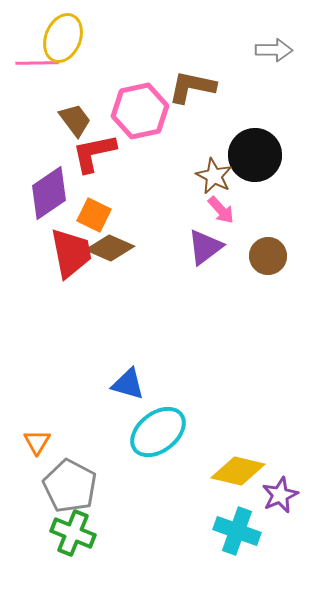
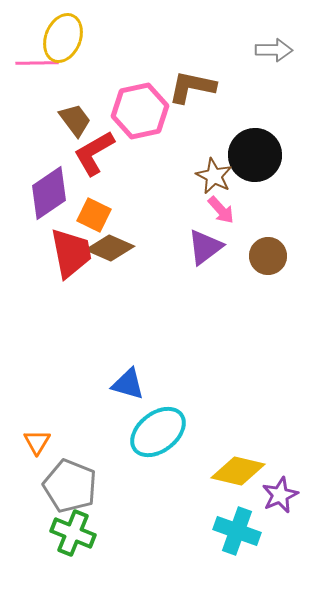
red L-shape: rotated 18 degrees counterclockwise
gray pentagon: rotated 6 degrees counterclockwise
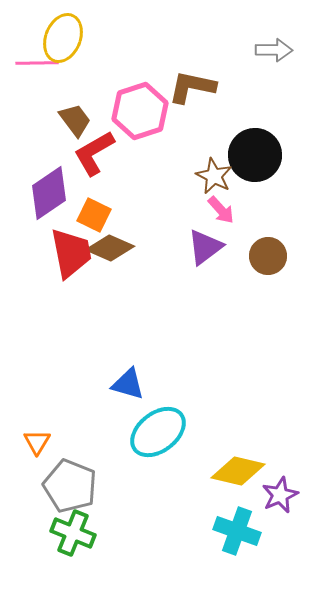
pink hexagon: rotated 6 degrees counterclockwise
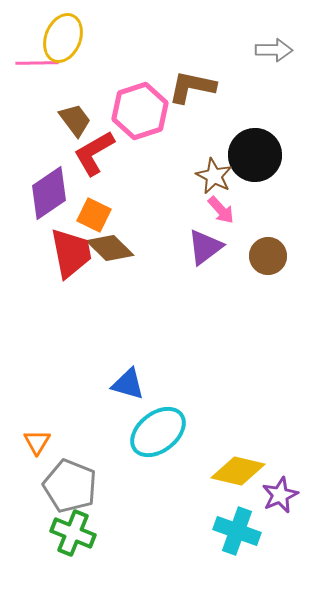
brown diamond: rotated 21 degrees clockwise
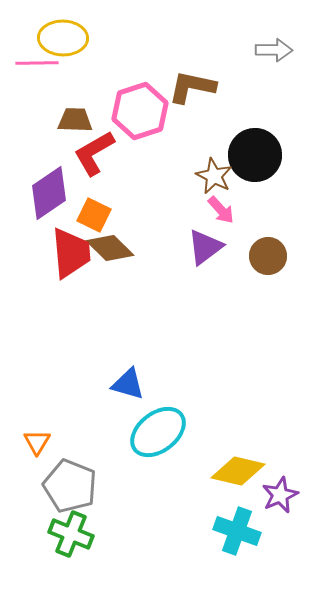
yellow ellipse: rotated 69 degrees clockwise
brown trapezoid: rotated 51 degrees counterclockwise
red trapezoid: rotated 6 degrees clockwise
green cross: moved 2 px left, 1 px down
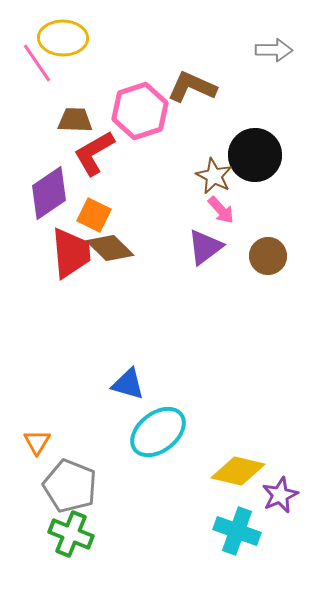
pink line: rotated 57 degrees clockwise
brown L-shape: rotated 12 degrees clockwise
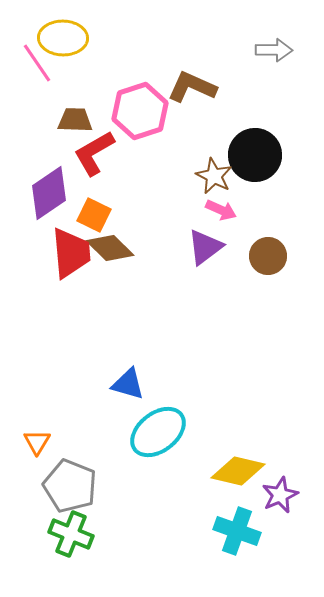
pink arrow: rotated 24 degrees counterclockwise
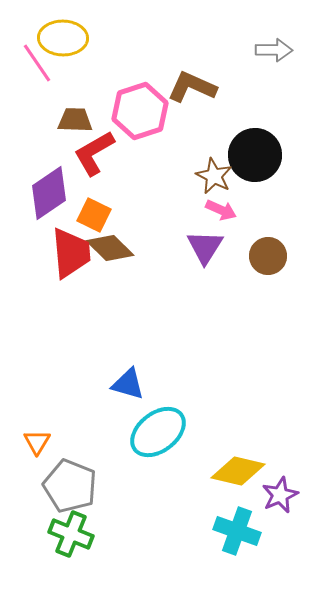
purple triangle: rotated 21 degrees counterclockwise
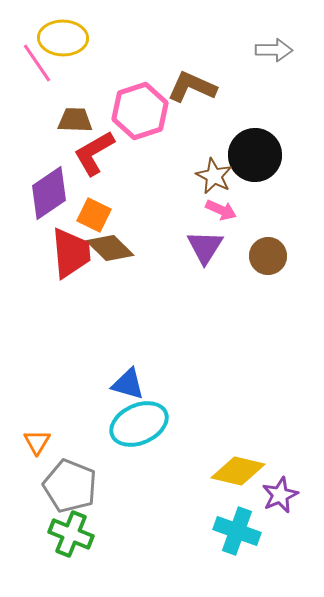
cyan ellipse: moved 19 px left, 8 px up; rotated 14 degrees clockwise
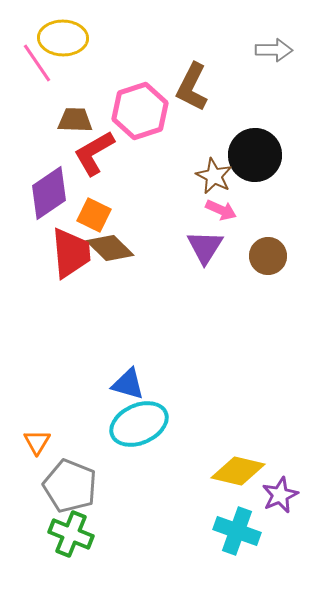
brown L-shape: rotated 87 degrees counterclockwise
